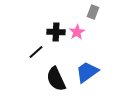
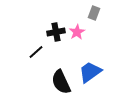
gray rectangle: moved 1 px right, 1 px down
black cross: rotated 12 degrees counterclockwise
blue trapezoid: moved 3 px right
black semicircle: moved 5 px right, 3 px down
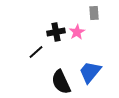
gray rectangle: rotated 24 degrees counterclockwise
blue trapezoid: rotated 15 degrees counterclockwise
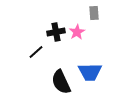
blue trapezoid: rotated 130 degrees counterclockwise
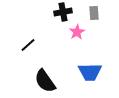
black cross: moved 7 px right, 20 px up
black line: moved 8 px left, 7 px up
black semicircle: moved 16 px left, 1 px up; rotated 10 degrees counterclockwise
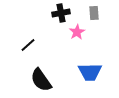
black cross: moved 2 px left, 1 px down
black semicircle: moved 4 px left, 1 px up
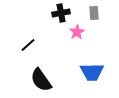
blue trapezoid: moved 2 px right
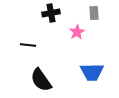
black cross: moved 10 px left
black line: rotated 49 degrees clockwise
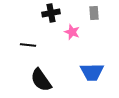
pink star: moved 5 px left; rotated 21 degrees counterclockwise
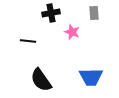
black line: moved 4 px up
blue trapezoid: moved 1 px left, 5 px down
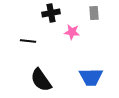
pink star: rotated 14 degrees counterclockwise
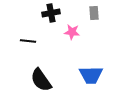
blue trapezoid: moved 2 px up
